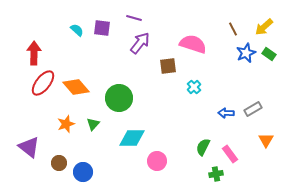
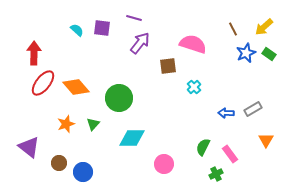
pink circle: moved 7 px right, 3 px down
green cross: rotated 16 degrees counterclockwise
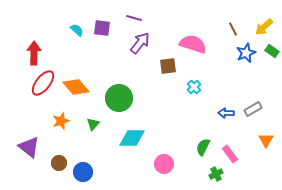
green rectangle: moved 3 px right, 3 px up
orange star: moved 5 px left, 3 px up
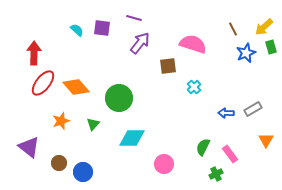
green rectangle: moved 1 px left, 4 px up; rotated 40 degrees clockwise
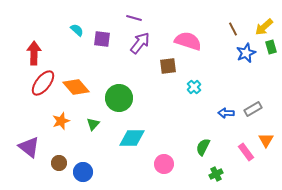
purple square: moved 11 px down
pink semicircle: moved 5 px left, 3 px up
pink rectangle: moved 16 px right, 2 px up
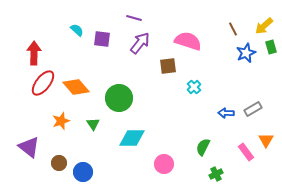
yellow arrow: moved 1 px up
green triangle: rotated 16 degrees counterclockwise
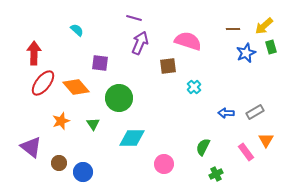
brown line: rotated 64 degrees counterclockwise
purple square: moved 2 px left, 24 px down
purple arrow: rotated 15 degrees counterclockwise
gray rectangle: moved 2 px right, 3 px down
purple triangle: moved 2 px right
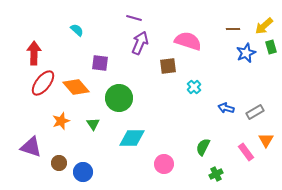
blue arrow: moved 5 px up; rotated 14 degrees clockwise
purple triangle: rotated 20 degrees counterclockwise
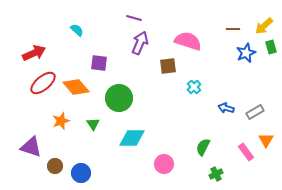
red arrow: rotated 65 degrees clockwise
purple square: moved 1 px left
red ellipse: rotated 12 degrees clockwise
brown circle: moved 4 px left, 3 px down
blue circle: moved 2 px left, 1 px down
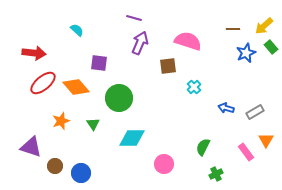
green rectangle: rotated 24 degrees counterclockwise
red arrow: rotated 30 degrees clockwise
